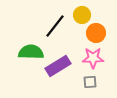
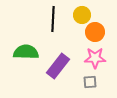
black line: moved 2 px left, 7 px up; rotated 35 degrees counterclockwise
orange circle: moved 1 px left, 1 px up
green semicircle: moved 5 px left
pink star: moved 2 px right
purple rectangle: rotated 20 degrees counterclockwise
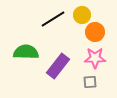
black line: rotated 55 degrees clockwise
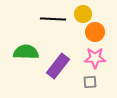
yellow circle: moved 1 px right, 1 px up
black line: rotated 35 degrees clockwise
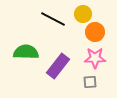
black line: rotated 25 degrees clockwise
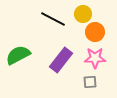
green semicircle: moved 8 px left, 3 px down; rotated 30 degrees counterclockwise
purple rectangle: moved 3 px right, 6 px up
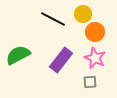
pink star: rotated 25 degrees clockwise
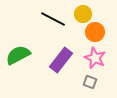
gray square: rotated 24 degrees clockwise
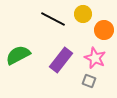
orange circle: moved 9 px right, 2 px up
gray square: moved 1 px left, 1 px up
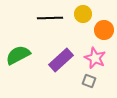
black line: moved 3 px left, 1 px up; rotated 30 degrees counterclockwise
purple rectangle: rotated 10 degrees clockwise
